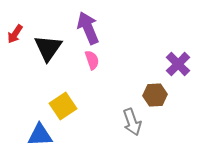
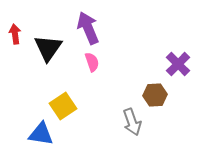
red arrow: rotated 138 degrees clockwise
pink semicircle: moved 2 px down
blue triangle: moved 1 px right, 1 px up; rotated 12 degrees clockwise
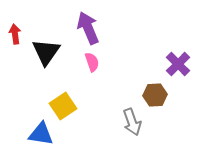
black triangle: moved 2 px left, 4 px down
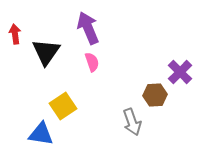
purple cross: moved 2 px right, 8 px down
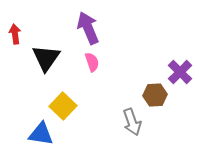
black triangle: moved 6 px down
yellow square: rotated 12 degrees counterclockwise
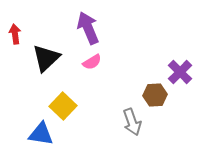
black triangle: rotated 12 degrees clockwise
pink semicircle: rotated 78 degrees clockwise
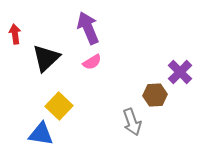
yellow square: moved 4 px left
